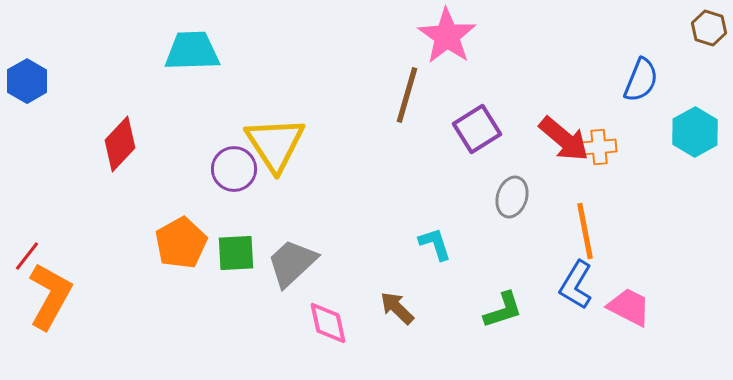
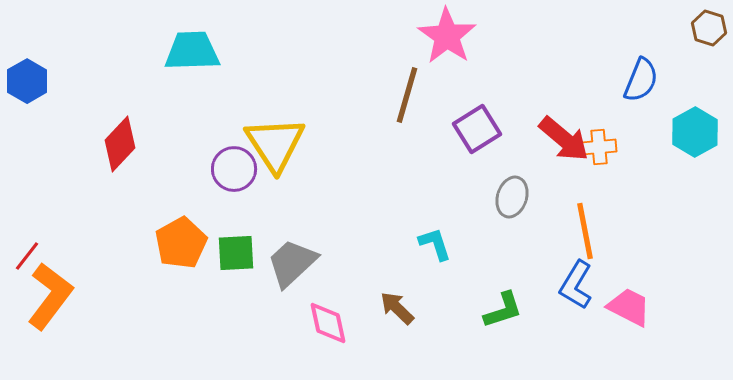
orange L-shape: rotated 8 degrees clockwise
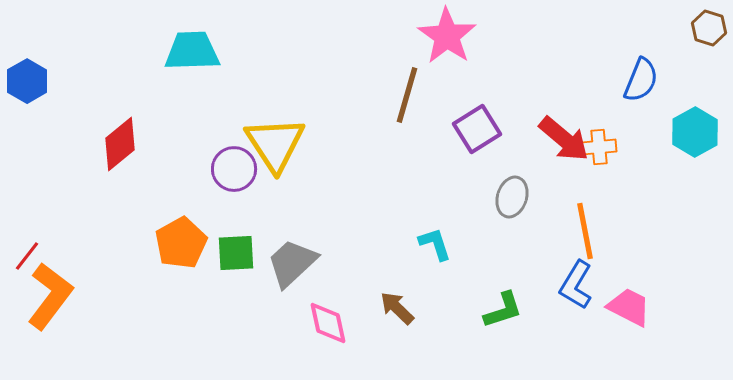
red diamond: rotated 8 degrees clockwise
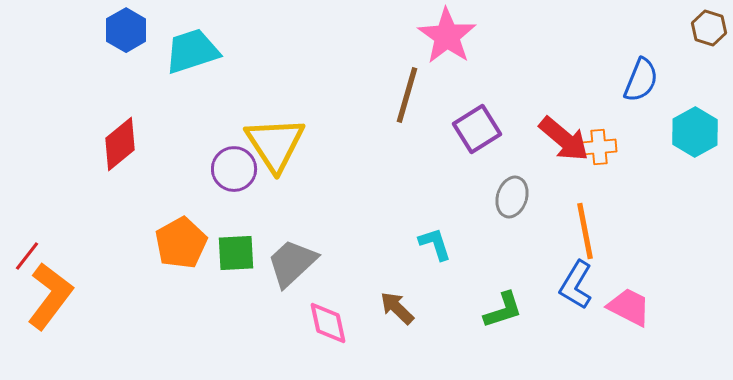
cyan trapezoid: rotated 16 degrees counterclockwise
blue hexagon: moved 99 px right, 51 px up
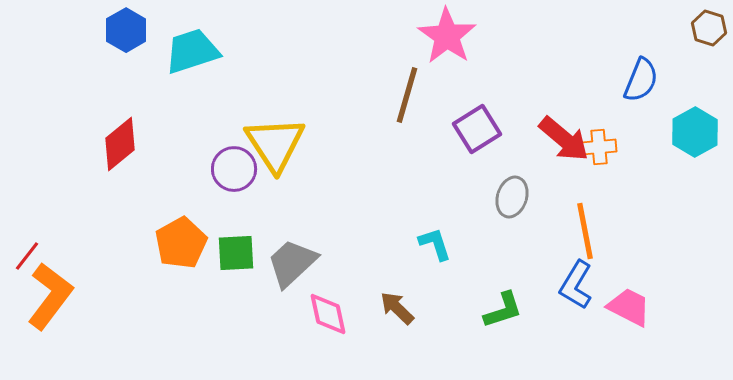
pink diamond: moved 9 px up
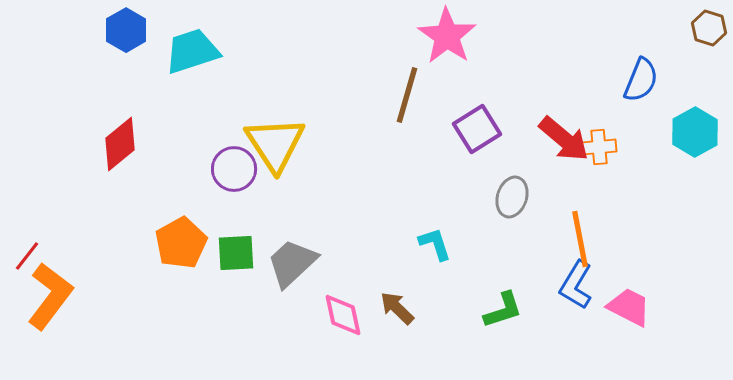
orange line: moved 5 px left, 8 px down
pink diamond: moved 15 px right, 1 px down
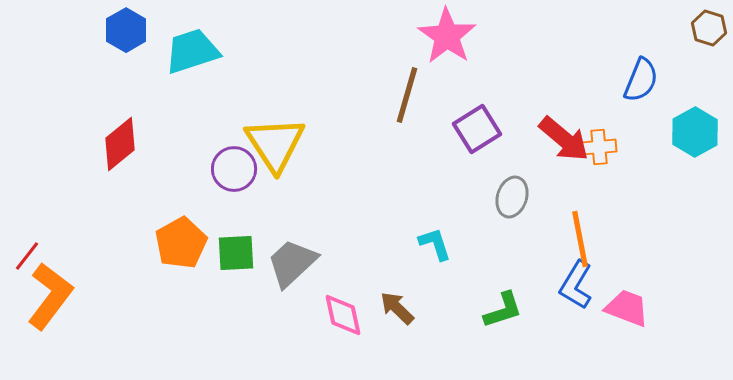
pink trapezoid: moved 2 px left, 1 px down; rotated 6 degrees counterclockwise
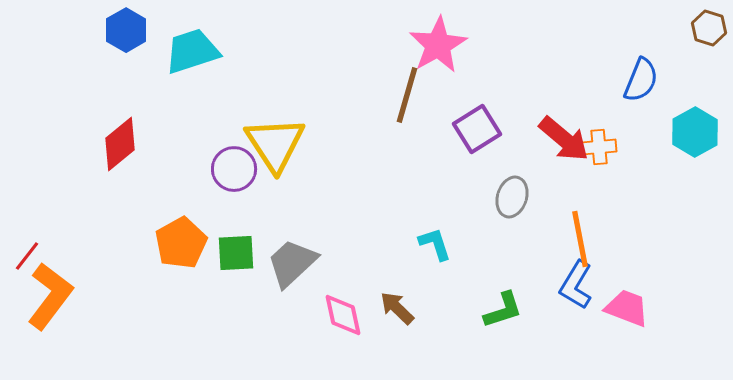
pink star: moved 9 px left, 9 px down; rotated 8 degrees clockwise
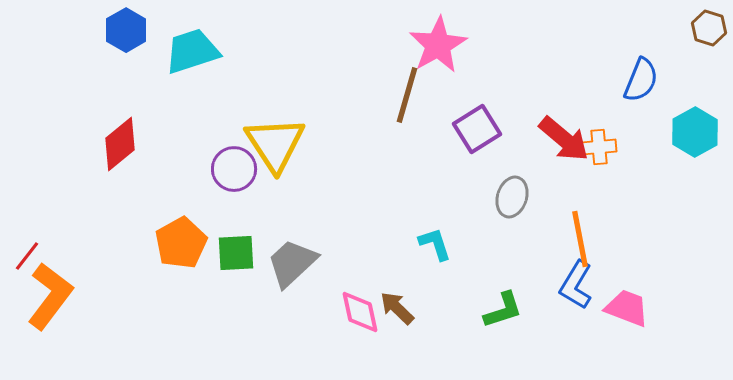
pink diamond: moved 17 px right, 3 px up
